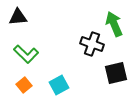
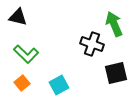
black triangle: rotated 18 degrees clockwise
orange square: moved 2 px left, 2 px up
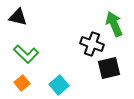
black square: moved 7 px left, 5 px up
cyan square: rotated 12 degrees counterclockwise
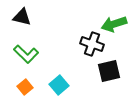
black triangle: moved 4 px right
green arrow: rotated 85 degrees counterclockwise
black square: moved 3 px down
orange square: moved 3 px right, 4 px down
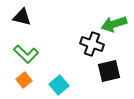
orange square: moved 1 px left, 7 px up
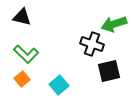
orange square: moved 2 px left, 1 px up
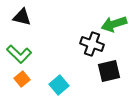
green L-shape: moved 7 px left
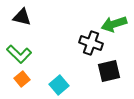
black cross: moved 1 px left, 1 px up
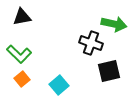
black triangle: rotated 24 degrees counterclockwise
green arrow: rotated 150 degrees counterclockwise
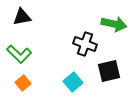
black cross: moved 6 px left, 1 px down
orange square: moved 1 px right, 4 px down
cyan square: moved 14 px right, 3 px up
